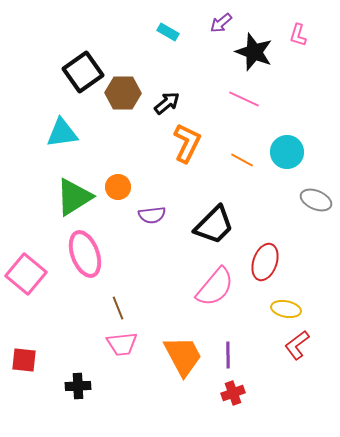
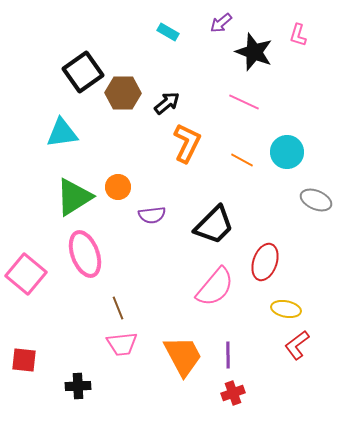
pink line: moved 3 px down
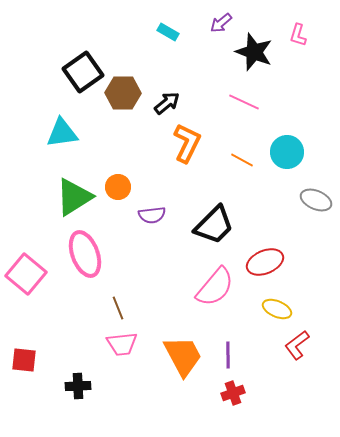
red ellipse: rotated 48 degrees clockwise
yellow ellipse: moved 9 px left; rotated 12 degrees clockwise
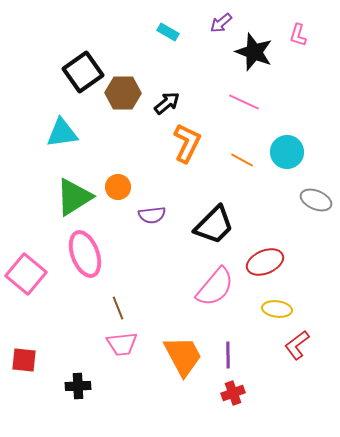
yellow ellipse: rotated 16 degrees counterclockwise
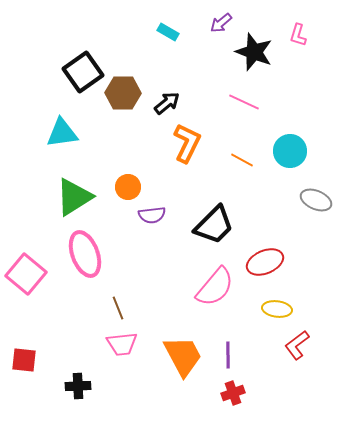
cyan circle: moved 3 px right, 1 px up
orange circle: moved 10 px right
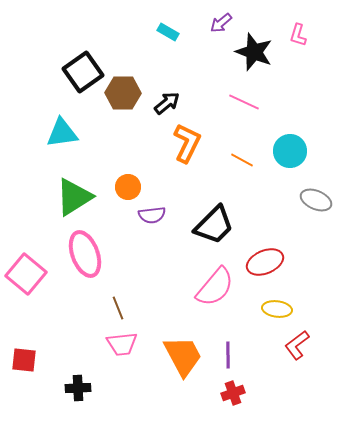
black cross: moved 2 px down
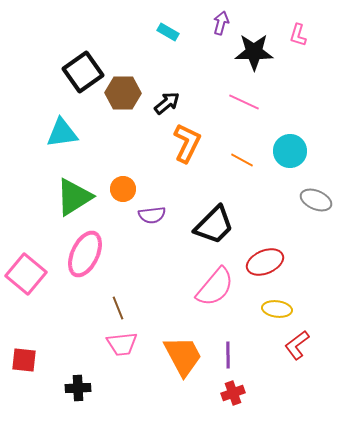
purple arrow: rotated 145 degrees clockwise
black star: rotated 21 degrees counterclockwise
orange circle: moved 5 px left, 2 px down
pink ellipse: rotated 45 degrees clockwise
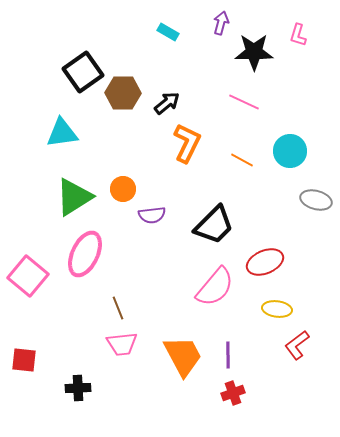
gray ellipse: rotated 8 degrees counterclockwise
pink square: moved 2 px right, 2 px down
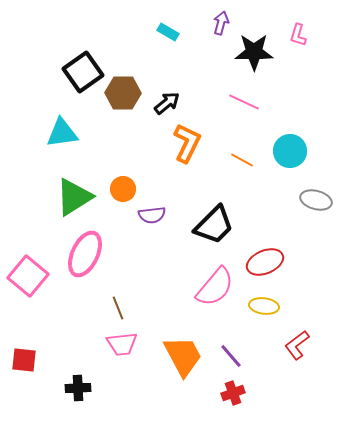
yellow ellipse: moved 13 px left, 3 px up
purple line: moved 3 px right, 1 px down; rotated 40 degrees counterclockwise
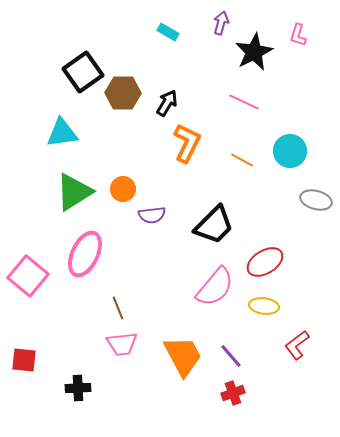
black star: rotated 27 degrees counterclockwise
black arrow: rotated 20 degrees counterclockwise
green triangle: moved 5 px up
red ellipse: rotated 9 degrees counterclockwise
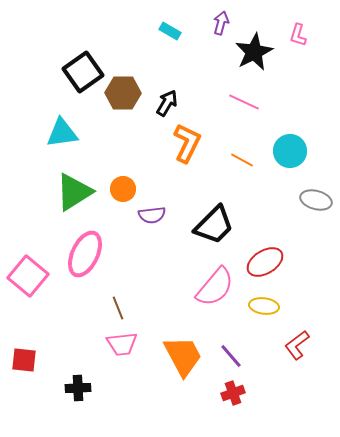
cyan rectangle: moved 2 px right, 1 px up
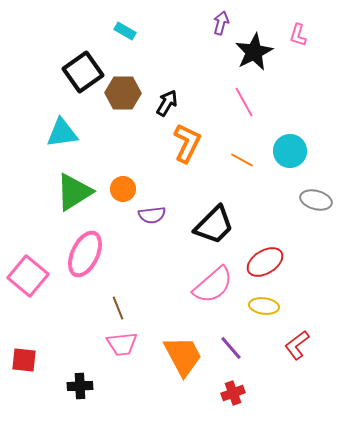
cyan rectangle: moved 45 px left
pink line: rotated 36 degrees clockwise
pink semicircle: moved 2 px left, 2 px up; rotated 9 degrees clockwise
purple line: moved 8 px up
black cross: moved 2 px right, 2 px up
